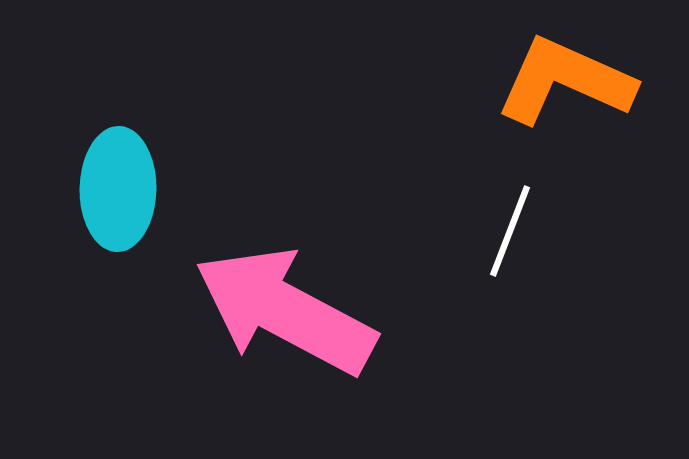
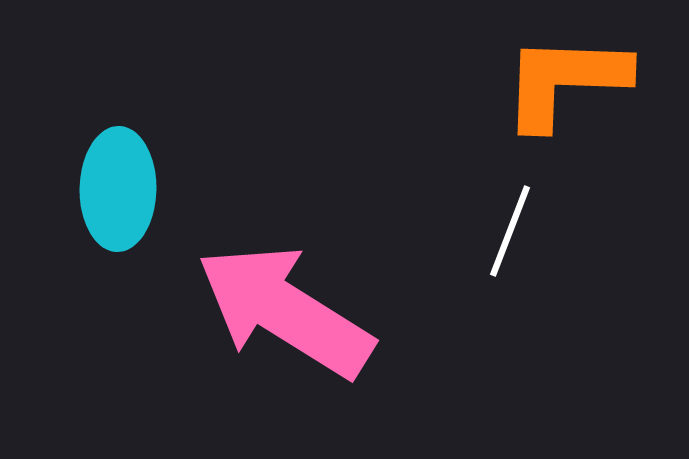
orange L-shape: rotated 22 degrees counterclockwise
pink arrow: rotated 4 degrees clockwise
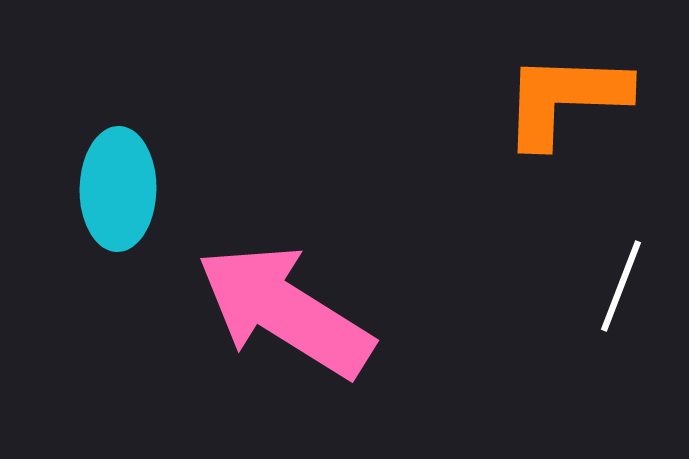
orange L-shape: moved 18 px down
white line: moved 111 px right, 55 px down
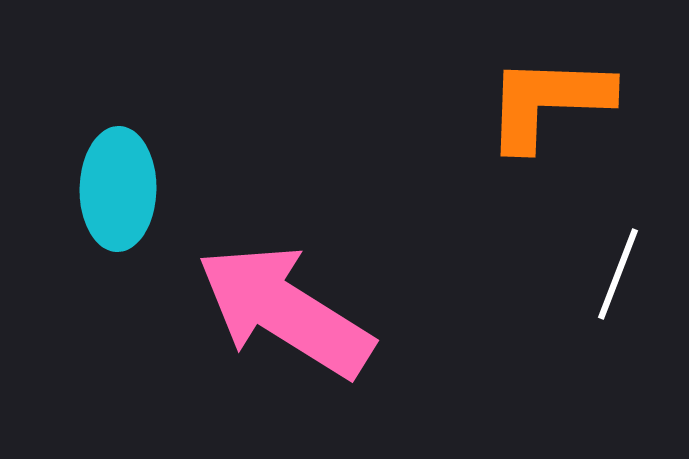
orange L-shape: moved 17 px left, 3 px down
white line: moved 3 px left, 12 px up
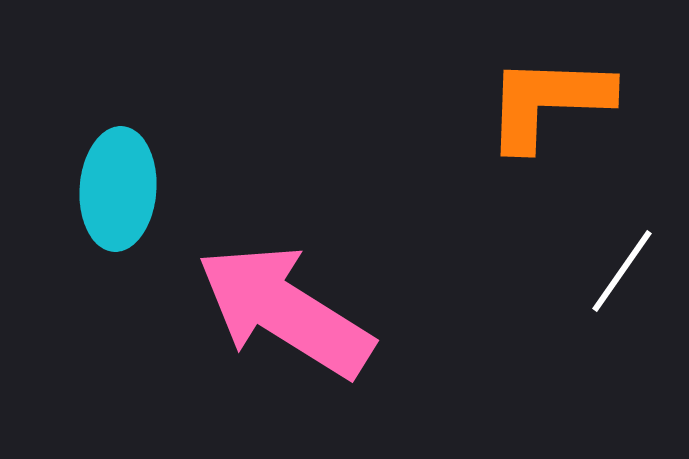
cyan ellipse: rotated 3 degrees clockwise
white line: moved 4 px right, 3 px up; rotated 14 degrees clockwise
